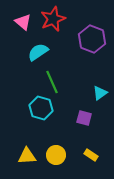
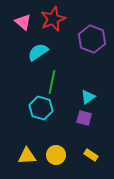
green line: rotated 35 degrees clockwise
cyan triangle: moved 12 px left, 4 px down
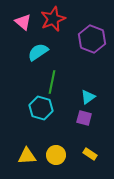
yellow rectangle: moved 1 px left, 1 px up
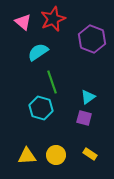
green line: rotated 30 degrees counterclockwise
